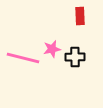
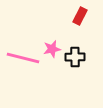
red rectangle: rotated 30 degrees clockwise
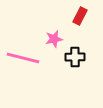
pink star: moved 2 px right, 10 px up
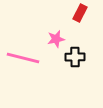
red rectangle: moved 3 px up
pink star: moved 2 px right
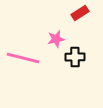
red rectangle: rotated 30 degrees clockwise
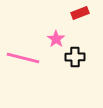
red rectangle: rotated 12 degrees clockwise
pink star: rotated 24 degrees counterclockwise
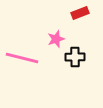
pink star: rotated 18 degrees clockwise
pink line: moved 1 px left
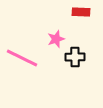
red rectangle: moved 1 px right, 1 px up; rotated 24 degrees clockwise
pink line: rotated 12 degrees clockwise
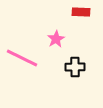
pink star: rotated 12 degrees counterclockwise
black cross: moved 10 px down
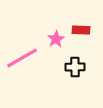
red rectangle: moved 18 px down
pink line: rotated 56 degrees counterclockwise
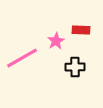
pink star: moved 2 px down
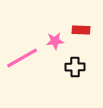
pink star: moved 1 px left; rotated 24 degrees clockwise
